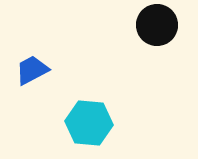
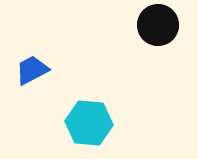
black circle: moved 1 px right
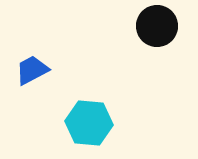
black circle: moved 1 px left, 1 px down
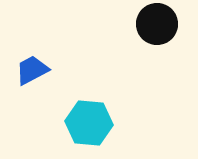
black circle: moved 2 px up
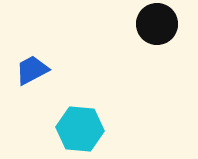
cyan hexagon: moved 9 px left, 6 px down
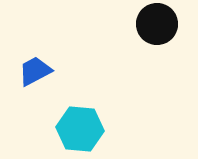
blue trapezoid: moved 3 px right, 1 px down
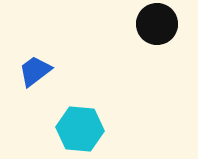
blue trapezoid: rotated 9 degrees counterclockwise
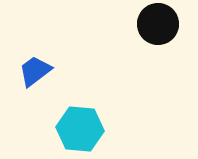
black circle: moved 1 px right
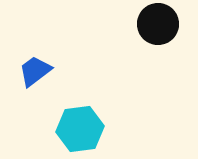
cyan hexagon: rotated 12 degrees counterclockwise
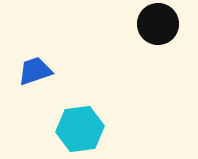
blue trapezoid: rotated 18 degrees clockwise
